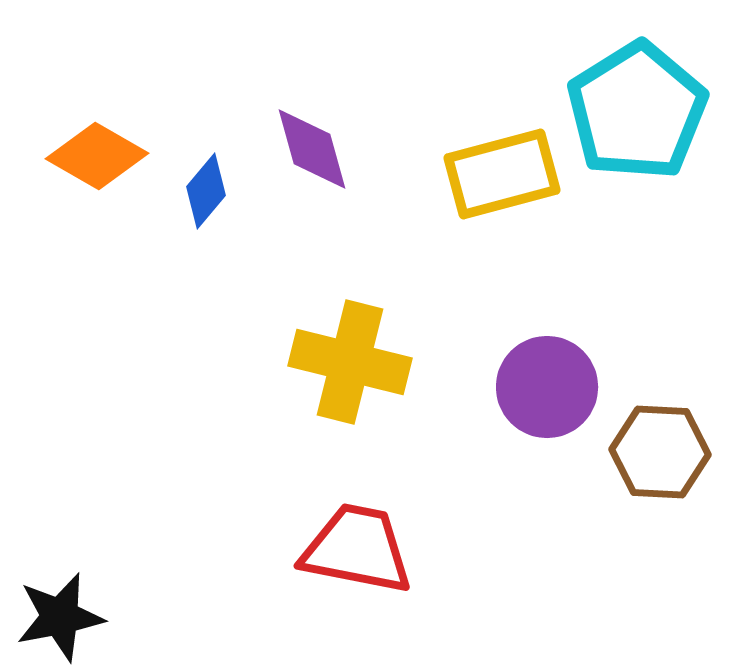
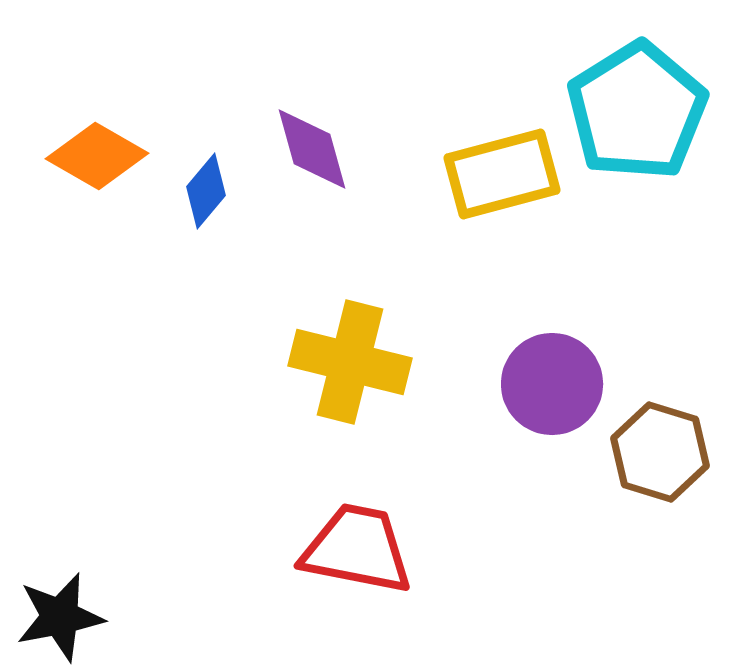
purple circle: moved 5 px right, 3 px up
brown hexagon: rotated 14 degrees clockwise
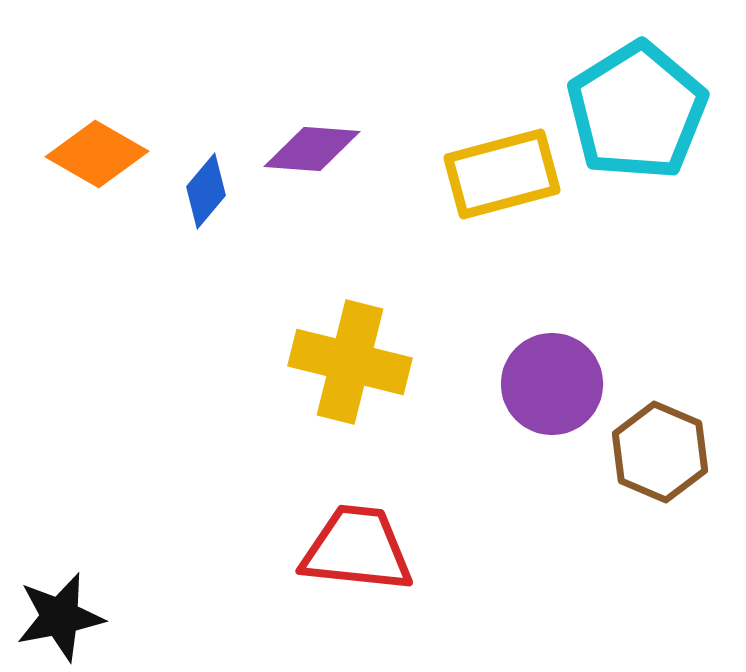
purple diamond: rotated 70 degrees counterclockwise
orange diamond: moved 2 px up
brown hexagon: rotated 6 degrees clockwise
red trapezoid: rotated 5 degrees counterclockwise
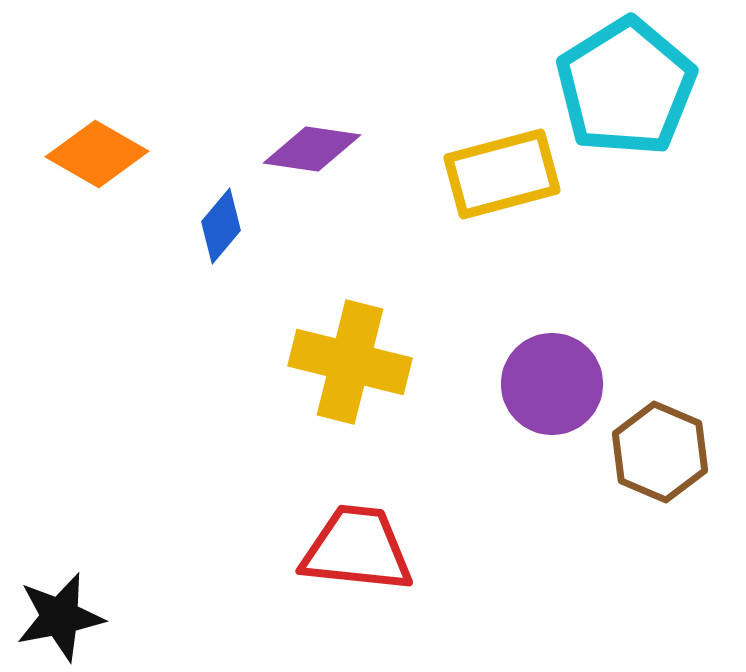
cyan pentagon: moved 11 px left, 24 px up
purple diamond: rotated 4 degrees clockwise
blue diamond: moved 15 px right, 35 px down
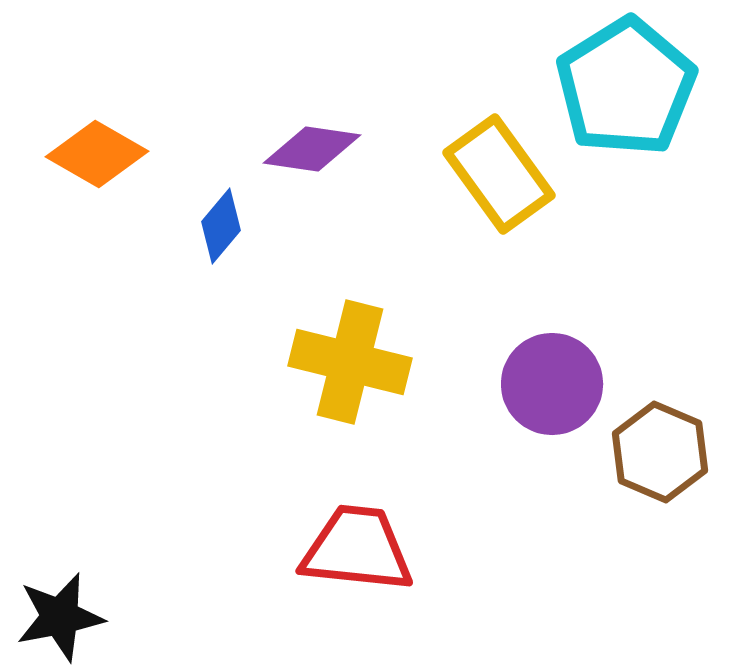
yellow rectangle: moved 3 px left; rotated 69 degrees clockwise
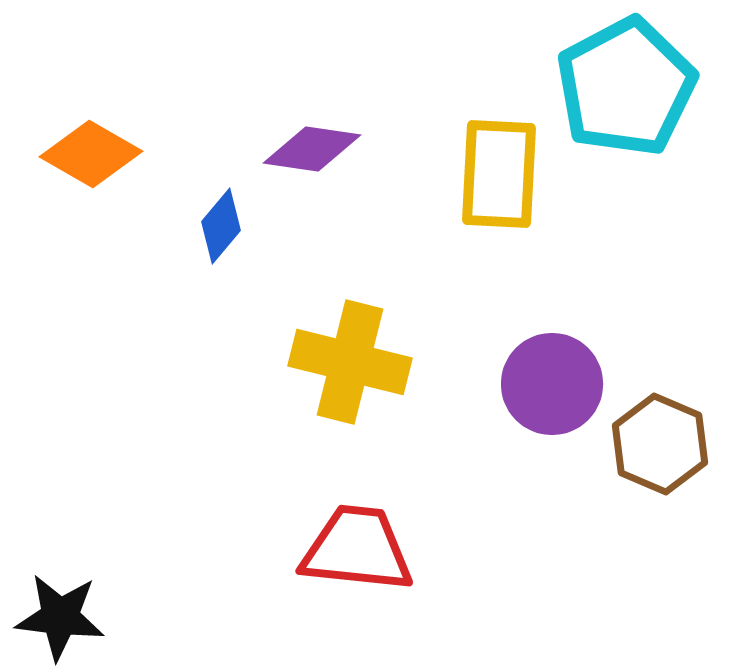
cyan pentagon: rotated 4 degrees clockwise
orange diamond: moved 6 px left
yellow rectangle: rotated 39 degrees clockwise
brown hexagon: moved 8 px up
black star: rotated 18 degrees clockwise
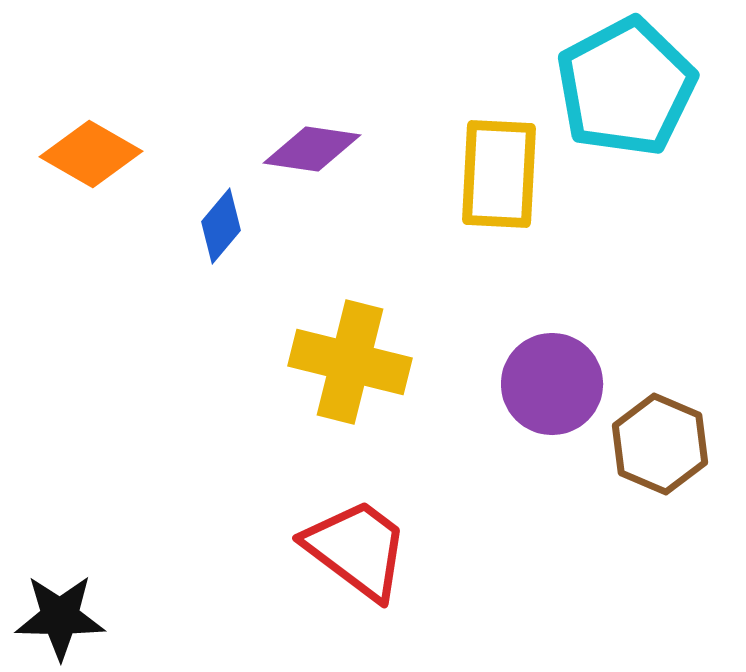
red trapezoid: rotated 31 degrees clockwise
black star: rotated 6 degrees counterclockwise
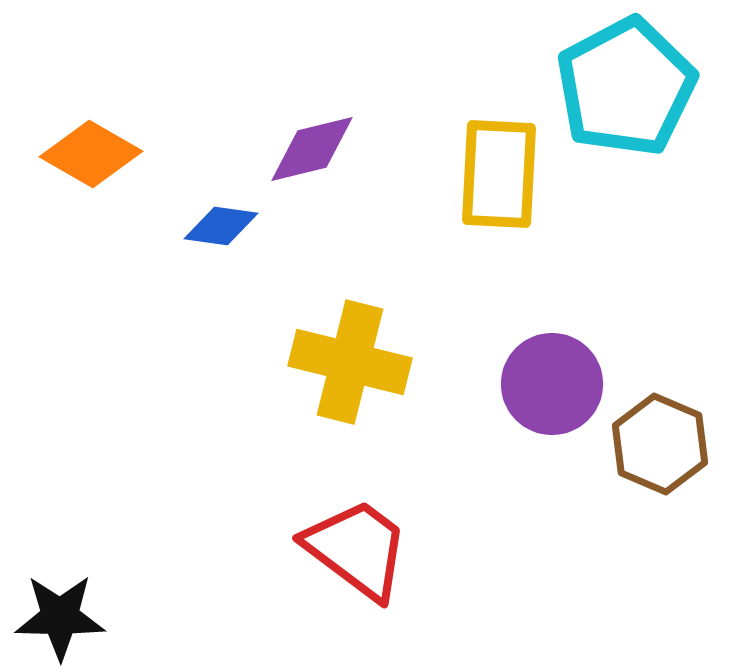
purple diamond: rotated 22 degrees counterclockwise
blue diamond: rotated 58 degrees clockwise
